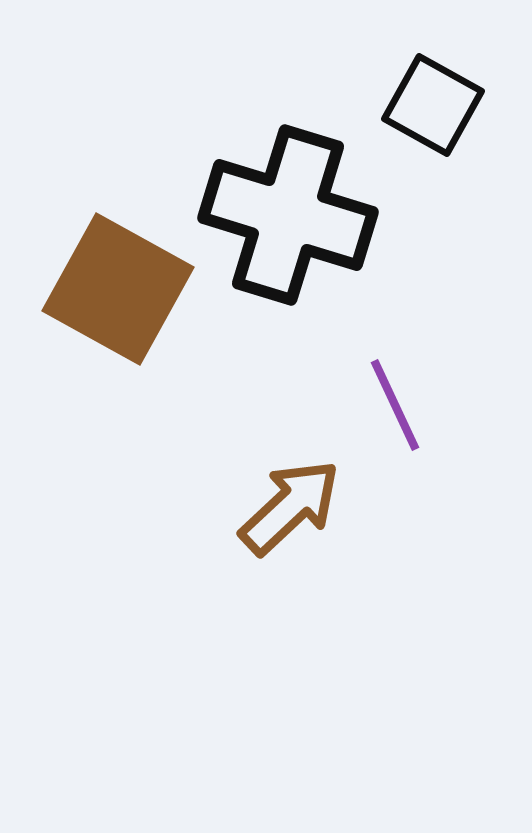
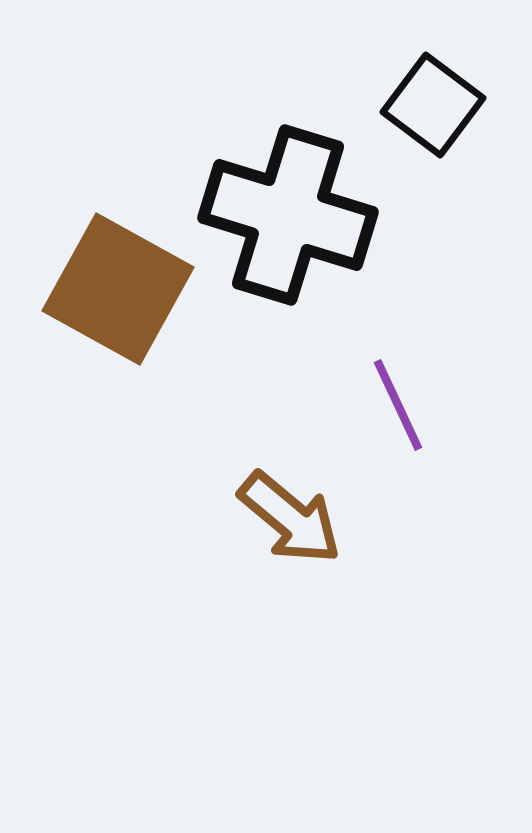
black square: rotated 8 degrees clockwise
purple line: moved 3 px right
brown arrow: moved 11 px down; rotated 83 degrees clockwise
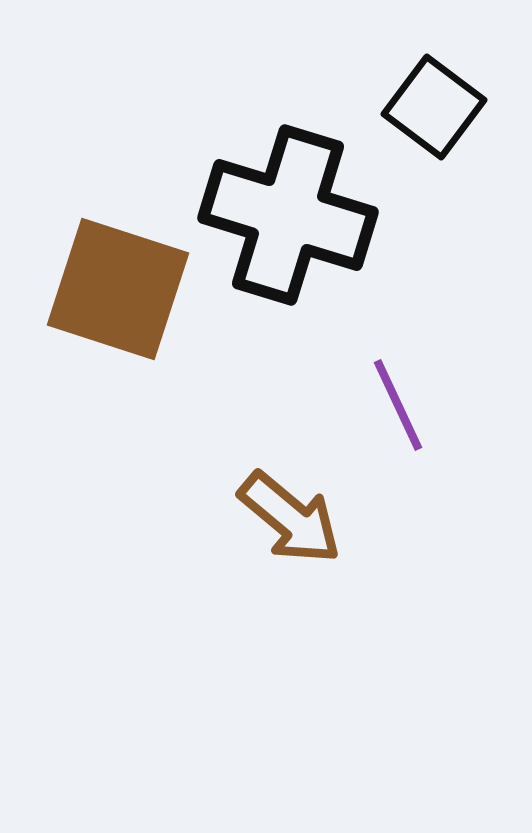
black square: moved 1 px right, 2 px down
brown square: rotated 11 degrees counterclockwise
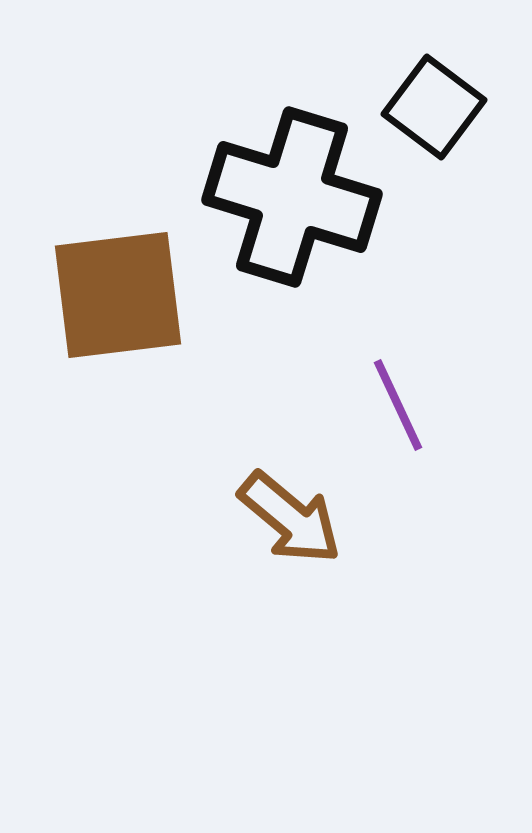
black cross: moved 4 px right, 18 px up
brown square: moved 6 px down; rotated 25 degrees counterclockwise
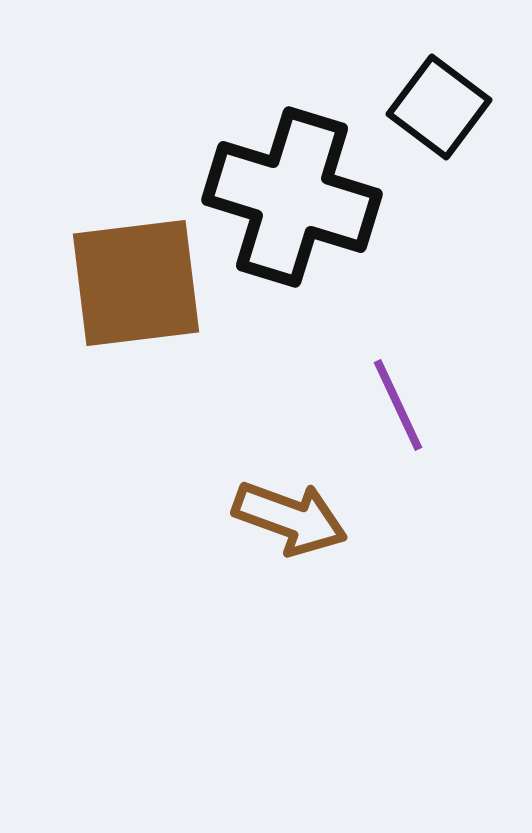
black square: moved 5 px right
brown square: moved 18 px right, 12 px up
brown arrow: rotated 20 degrees counterclockwise
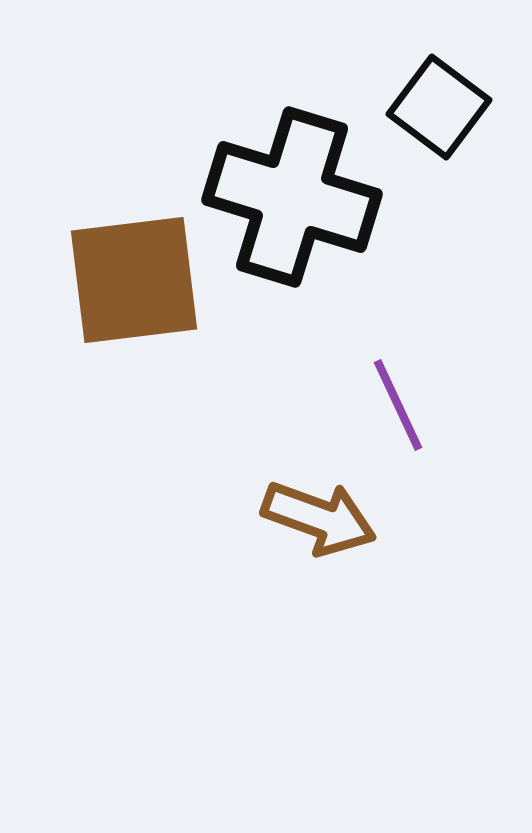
brown square: moved 2 px left, 3 px up
brown arrow: moved 29 px right
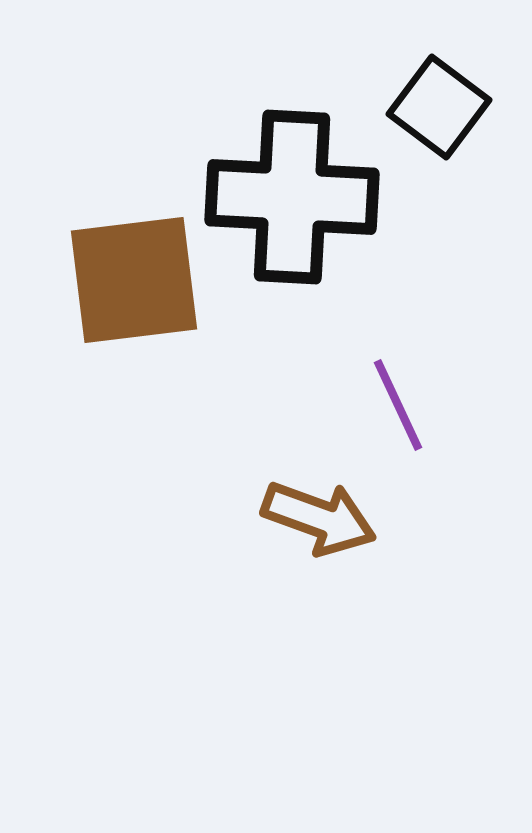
black cross: rotated 14 degrees counterclockwise
